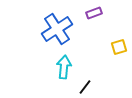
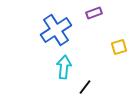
blue cross: moved 1 px left, 1 px down
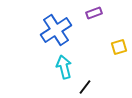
cyan arrow: rotated 20 degrees counterclockwise
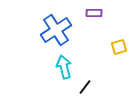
purple rectangle: rotated 21 degrees clockwise
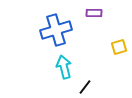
blue cross: rotated 16 degrees clockwise
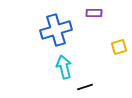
black line: rotated 35 degrees clockwise
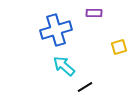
cyan arrow: moved 1 px up; rotated 35 degrees counterclockwise
black line: rotated 14 degrees counterclockwise
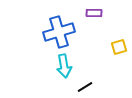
blue cross: moved 3 px right, 2 px down
cyan arrow: rotated 140 degrees counterclockwise
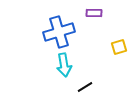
cyan arrow: moved 1 px up
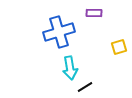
cyan arrow: moved 6 px right, 3 px down
